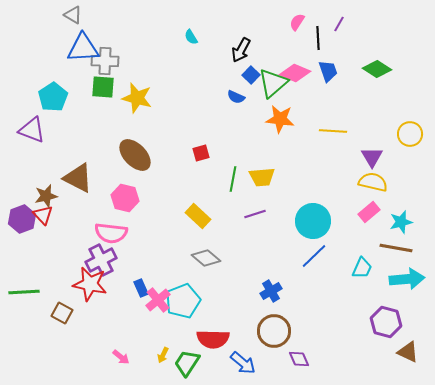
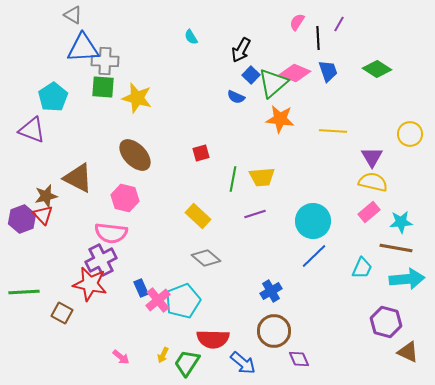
cyan star at (401, 222): rotated 10 degrees clockwise
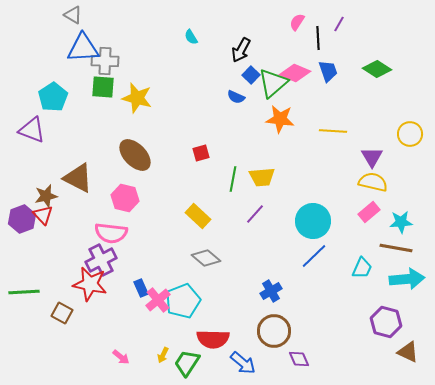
purple line at (255, 214): rotated 30 degrees counterclockwise
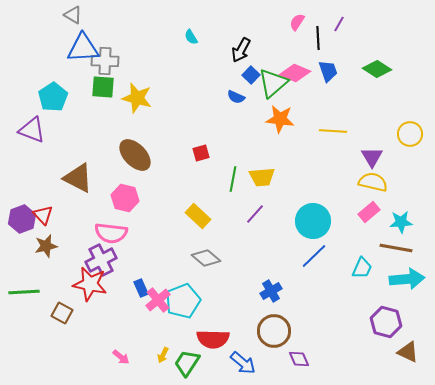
brown star at (46, 196): moved 50 px down
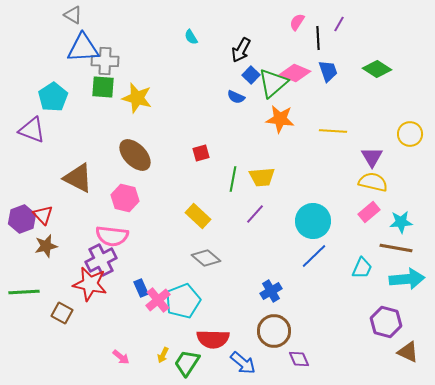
pink semicircle at (111, 233): moved 1 px right, 3 px down
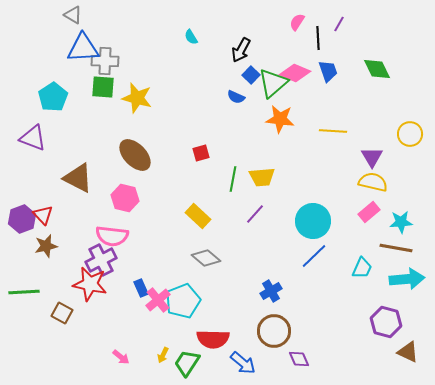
green diamond at (377, 69): rotated 32 degrees clockwise
purple triangle at (32, 130): moved 1 px right, 8 px down
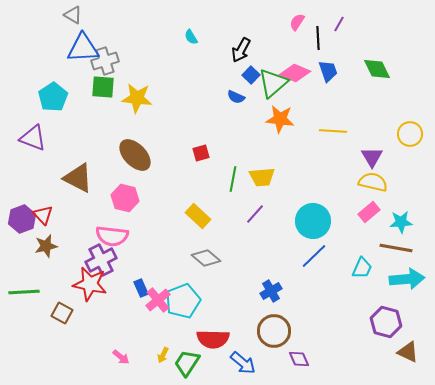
gray cross at (105, 61): rotated 20 degrees counterclockwise
yellow star at (137, 98): rotated 8 degrees counterclockwise
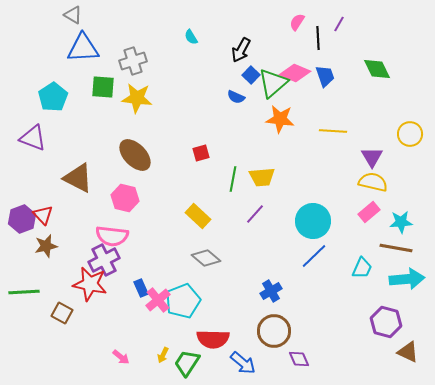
gray cross at (105, 61): moved 28 px right
blue trapezoid at (328, 71): moved 3 px left, 5 px down
purple cross at (101, 260): moved 3 px right
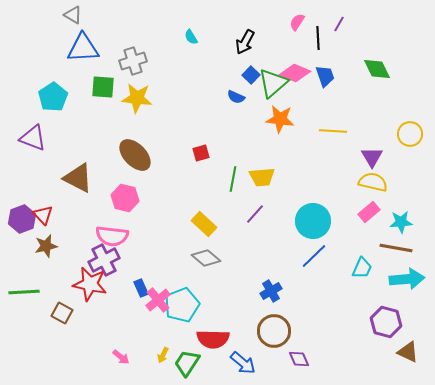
black arrow at (241, 50): moved 4 px right, 8 px up
yellow rectangle at (198, 216): moved 6 px right, 8 px down
cyan pentagon at (183, 301): moved 1 px left, 4 px down
